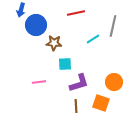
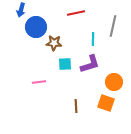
blue circle: moved 2 px down
cyan line: rotated 56 degrees counterclockwise
purple L-shape: moved 11 px right, 19 px up
orange square: moved 5 px right
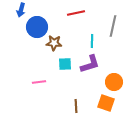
blue circle: moved 1 px right
cyan line: moved 1 px left, 2 px down
